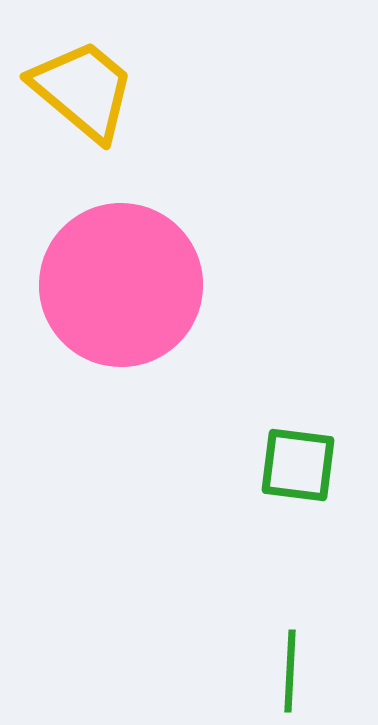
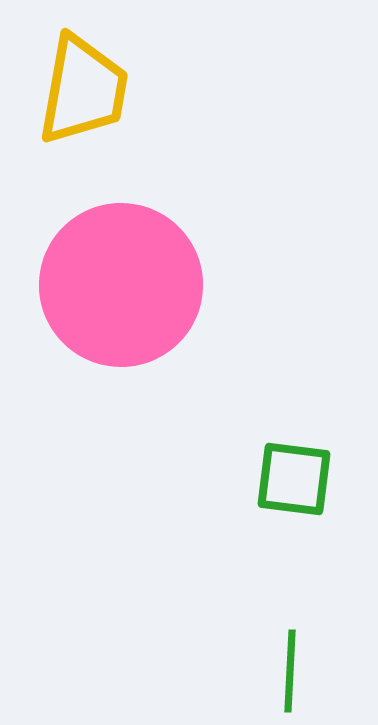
yellow trapezoid: rotated 60 degrees clockwise
green square: moved 4 px left, 14 px down
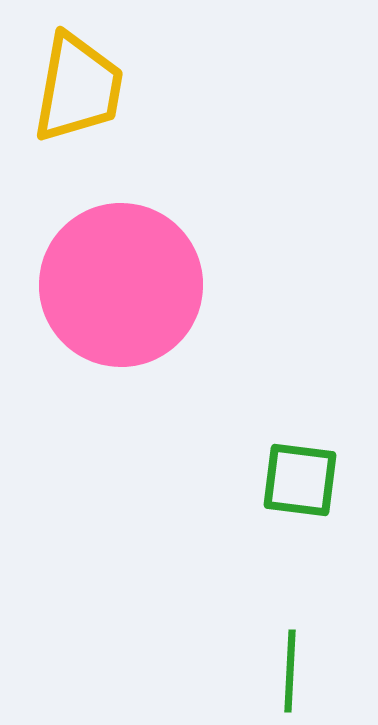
yellow trapezoid: moved 5 px left, 2 px up
green square: moved 6 px right, 1 px down
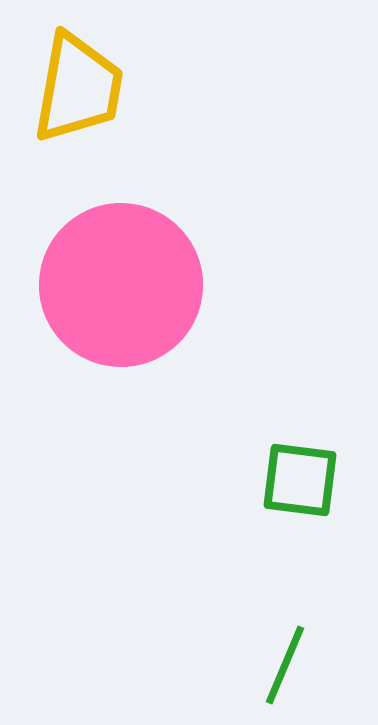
green line: moved 5 px left, 6 px up; rotated 20 degrees clockwise
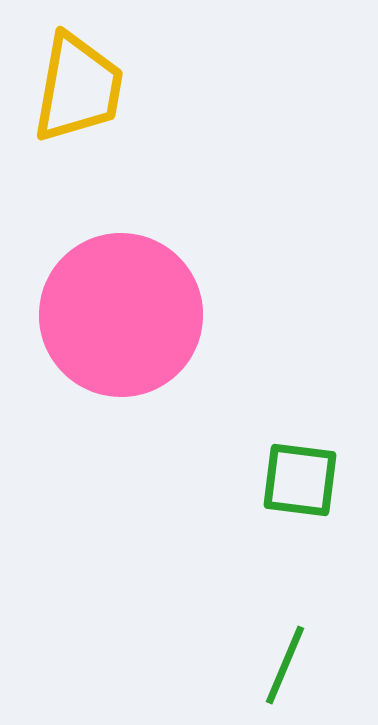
pink circle: moved 30 px down
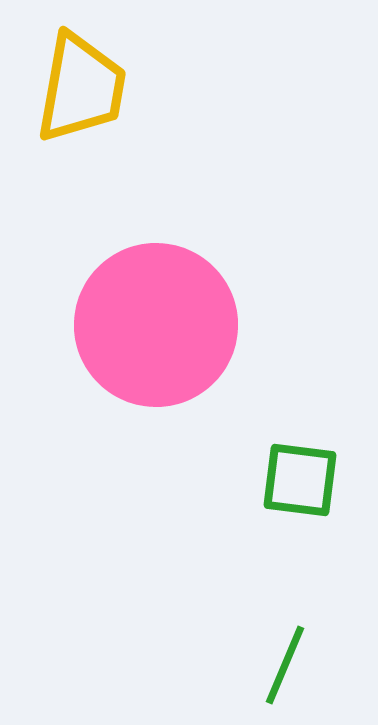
yellow trapezoid: moved 3 px right
pink circle: moved 35 px right, 10 px down
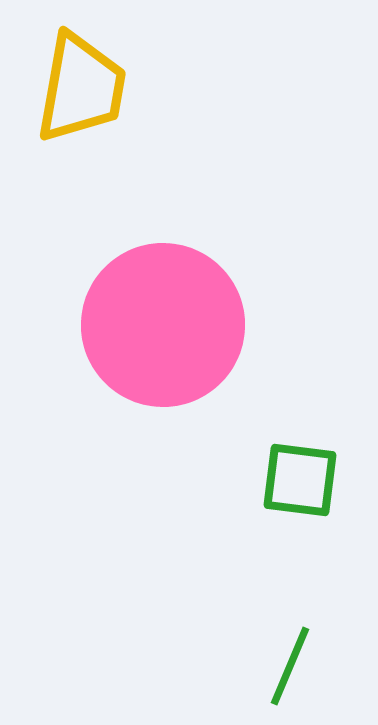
pink circle: moved 7 px right
green line: moved 5 px right, 1 px down
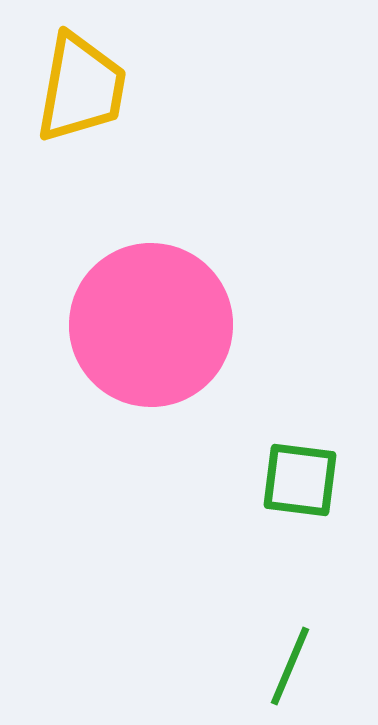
pink circle: moved 12 px left
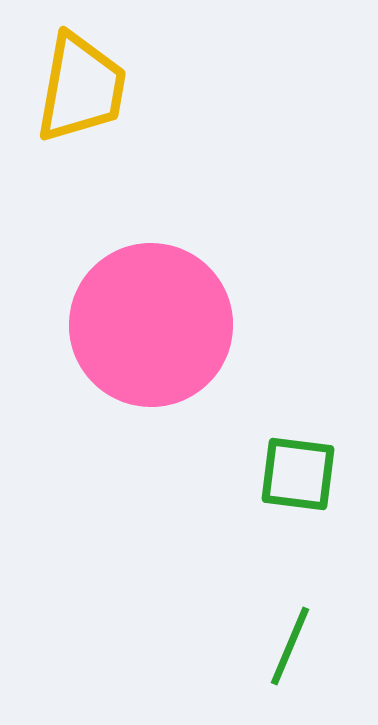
green square: moved 2 px left, 6 px up
green line: moved 20 px up
